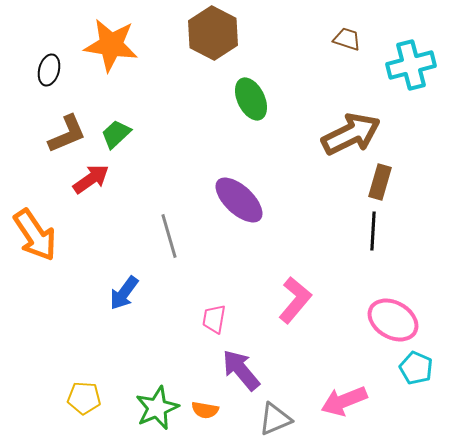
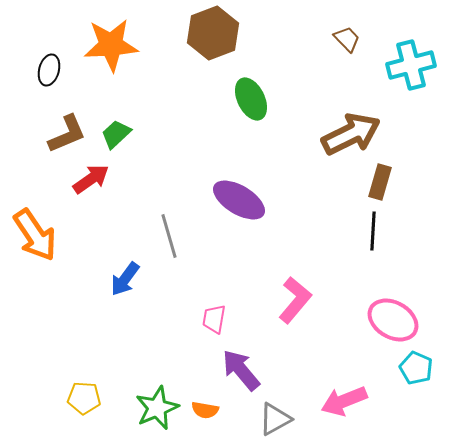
brown hexagon: rotated 12 degrees clockwise
brown trapezoid: rotated 28 degrees clockwise
orange star: rotated 12 degrees counterclockwise
purple ellipse: rotated 12 degrees counterclockwise
blue arrow: moved 1 px right, 14 px up
gray triangle: rotated 6 degrees counterclockwise
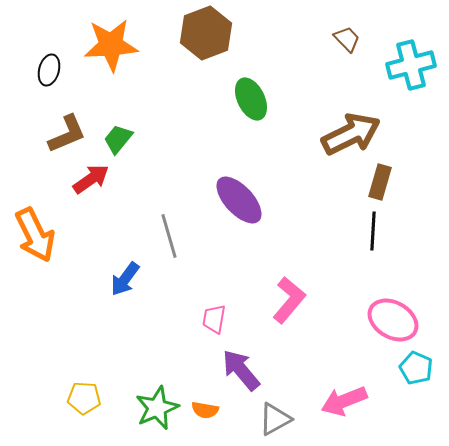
brown hexagon: moved 7 px left
green trapezoid: moved 2 px right, 5 px down; rotated 8 degrees counterclockwise
purple ellipse: rotated 16 degrees clockwise
orange arrow: rotated 8 degrees clockwise
pink L-shape: moved 6 px left
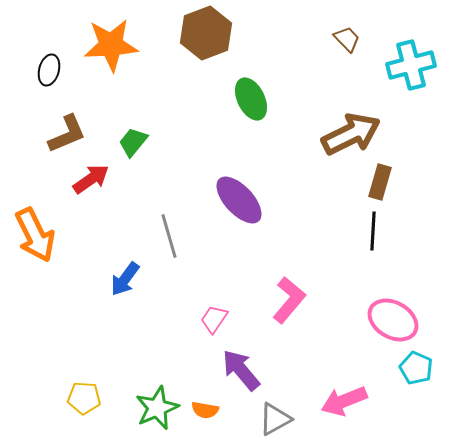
green trapezoid: moved 15 px right, 3 px down
pink trapezoid: rotated 24 degrees clockwise
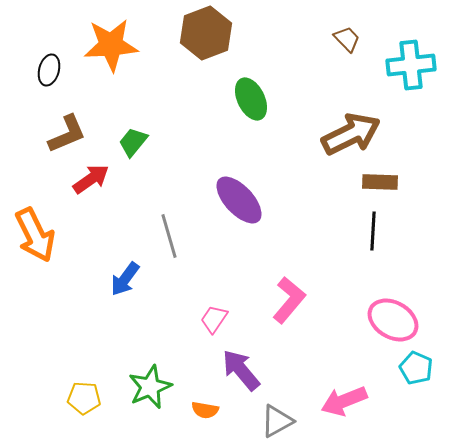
cyan cross: rotated 9 degrees clockwise
brown rectangle: rotated 76 degrees clockwise
green star: moved 7 px left, 21 px up
gray triangle: moved 2 px right, 2 px down
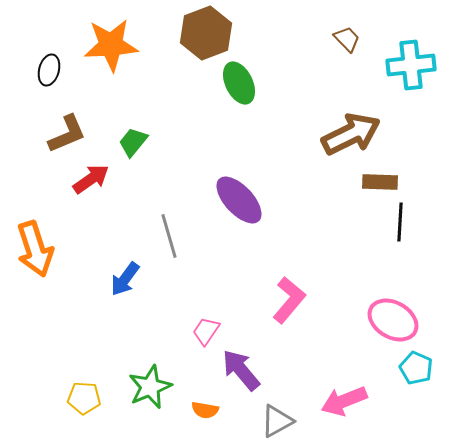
green ellipse: moved 12 px left, 16 px up
black line: moved 27 px right, 9 px up
orange arrow: moved 14 px down; rotated 8 degrees clockwise
pink trapezoid: moved 8 px left, 12 px down
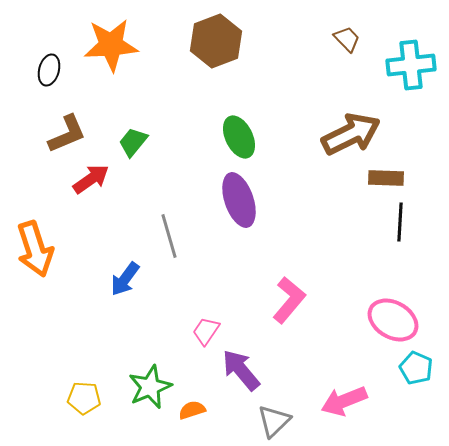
brown hexagon: moved 10 px right, 8 px down
green ellipse: moved 54 px down
brown rectangle: moved 6 px right, 4 px up
purple ellipse: rotated 24 degrees clockwise
orange semicircle: moved 13 px left; rotated 152 degrees clockwise
gray triangle: moved 3 px left; rotated 15 degrees counterclockwise
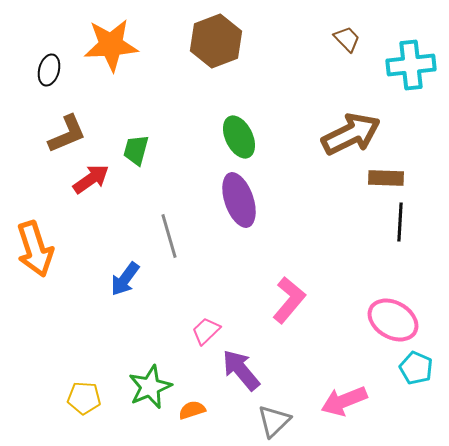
green trapezoid: moved 3 px right, 8 px down; rotated 24 degrees counterclockwise
pink trapezoid: rotated 12 degrees clockwise
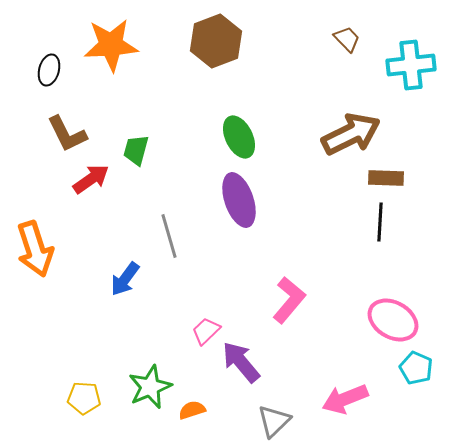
brown L-shape: rotated 87 degrees clockwise
black line: moved 20 px left
purple arrow: moved 8 px up
pink arrow: moved 1 px right, 2 px up
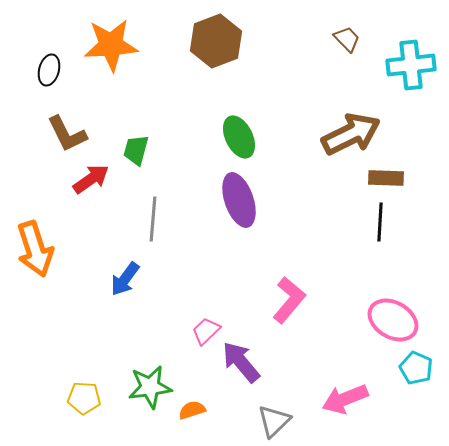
gray line: moved 16 px left, 17 px up; rotated 21 degrees clockwise
green star: rotated 15 degrees clockwise
